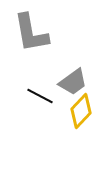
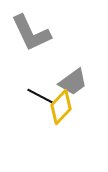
gray L-shape: rotated 15 degrees counterclockwise
yellow diamond: moved 20 px left, 4 px up
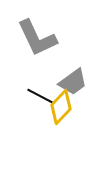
gray L-shape: moved 6 px right, 5 px down
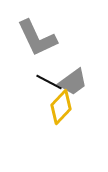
black line: moved 9 px right, 14 px up
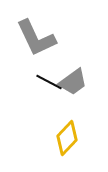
gray L-shape: moved 1 px left
yellow diamond: moved 6 px right, 31 px down
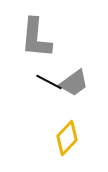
gray L-shape: rotated 30 degrees clockwise
gray trapezoid: moved 1 px right, 1 px down
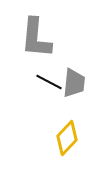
gray trapezoid: rotated 48 degrees counterclockwise
